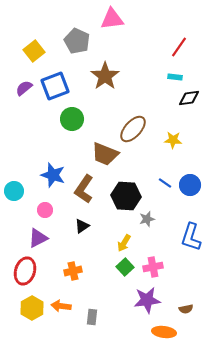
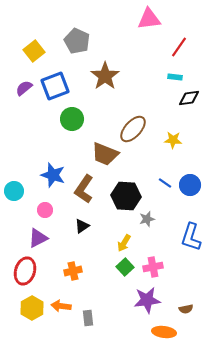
pink triangle: moved 37 px right
gray rectangle: moved 4 px left, 1 px down; rotated 14 degrees counterclockwise
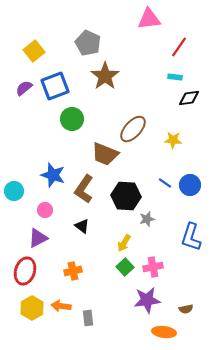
gray pentagon: moved 11 px right, 2 px down
black triangle: rotated 49 degrees counterclockwise
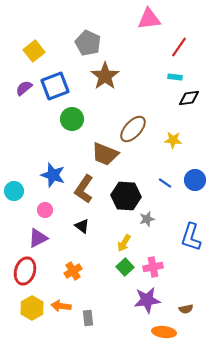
blue circle: moved 5 px right, 5 px up
orange cross: rotated 18 degrees counterclockwise
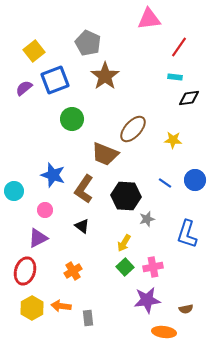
blue square: moved 6 px up
blue L-shape: moved 4 px left, 3 px up
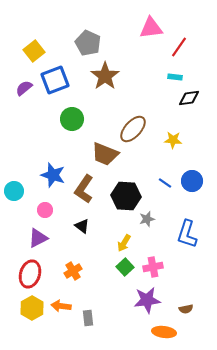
pink triangle: moved 2 px right, 9 px down
blue circle: moved 3 px left, 1 px down
red ellipse: moved 5 px right, 3 px down
